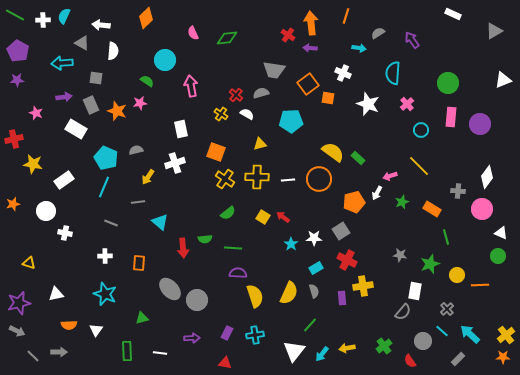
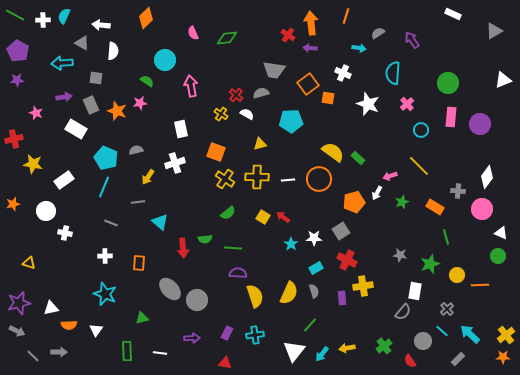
orange rectangle at (432, 209): moved 3 px right, 2 px up
white triangle at (56, 294): moved 5 px left, 14 px down
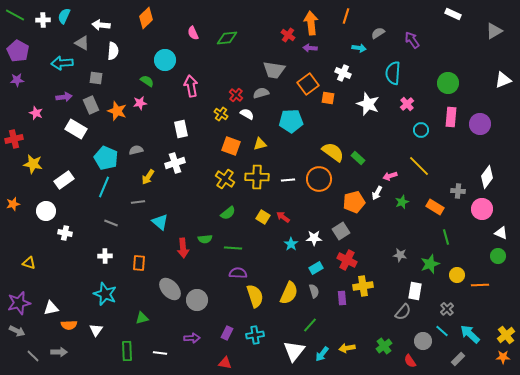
orange square at (216, 152): moved 15 px right, 6 px up
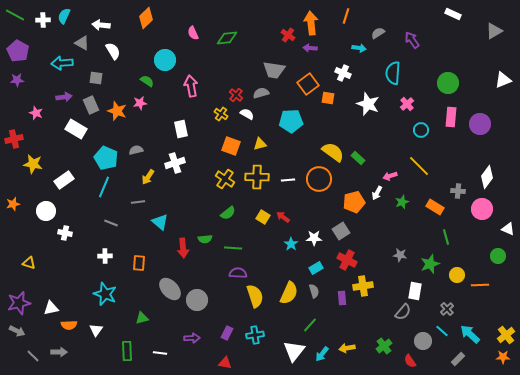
white semicircle at (113, 51): rotated 36 degrees counterclockwise
white triangle at (501, 233): moved 7 px right, 4 px up
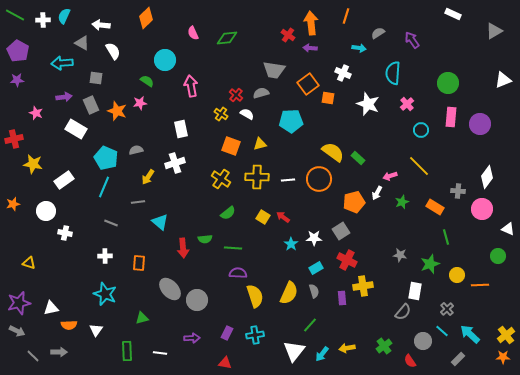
yellow cross at (225, 179): moved 4 px left
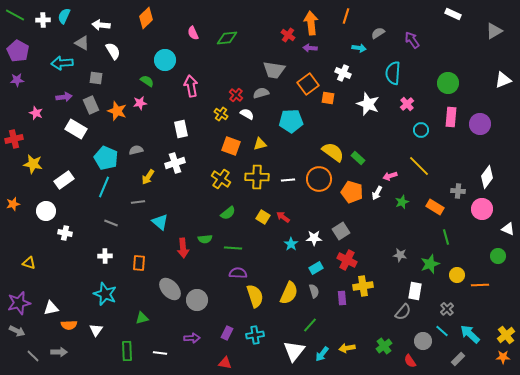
orange pentagon at (354, 202): moved 2 px left, 10 px up; rotated 30 degrees clockwise
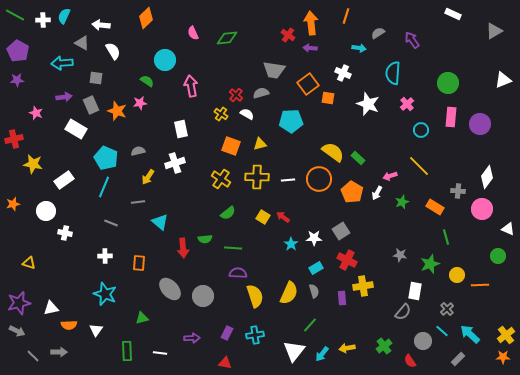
gray semicircle at (136, 150): moved 2 px right, 1 px down
orange pentagon at (352, 192): rotated 15 degrees clockwise
gray circle at (197, 300): moved 6 px right, 4 px up
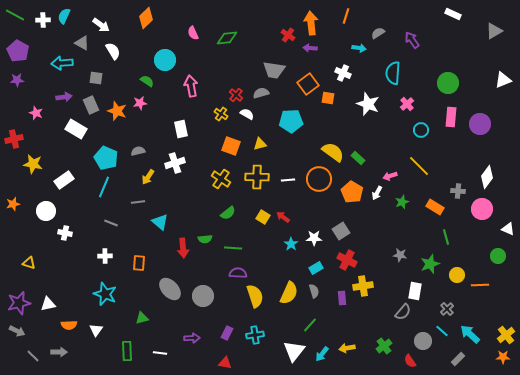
white arrow at (101, 25): rotated 150 degrees counterclockwise
white triangle at (51, 308): moved 3 px left, 4 px up
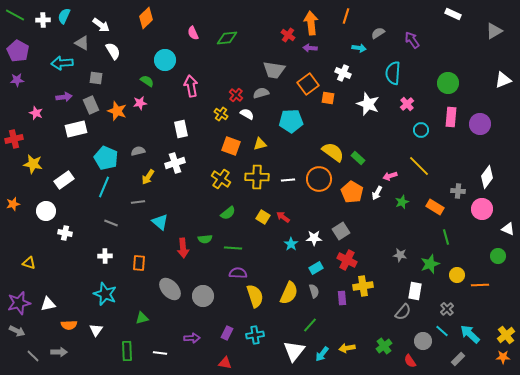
white rectangle at (76, 129): rotated 45 degrees counterclockwise
